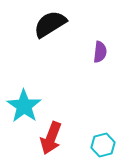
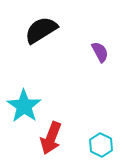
black semicircle: moved 9 px left, 6 px down
purple semicircle: rotated 35 degrees counterclockwise
cyan hexagon: moved 2 px left; rotated 20 degrees counterclockwise
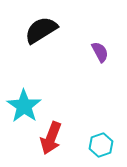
cyan hexagon: rotated 15 degrees clockwise
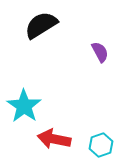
black semicircle: moved 5 px up
red arrow: moved 3 px right, 1 px down; rotated 80 degrees clockwise
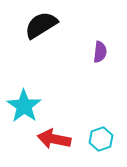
purple semicircle: rotated 35 degrees clockwise
cyan hexagon: moved 6 px up
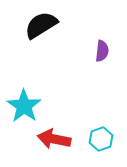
purple semicircle: moved 2 px right, 1 px up
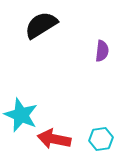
cyan star: moved 3 px left, 9 px down; rotated 12 degrees counterclockwise
cyan hexagon: rotated 10 degrees clockwise
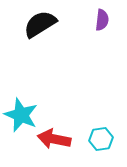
black semicircle: moved 1 px left, 1 px up
purple semicircle: moved 31 px up
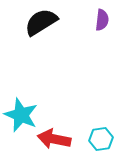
black semicircle: moved 1 px right, 2 px up
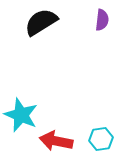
red arrow: moved 2 px right, 2 px down
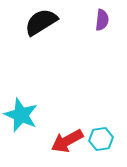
red arrow: moved 11 px right; rotated 40 degrees counterclockwise
